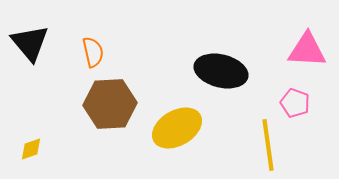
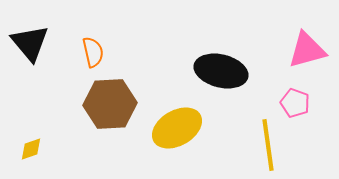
pink triangle: rotated 18 degrees counterclockwise
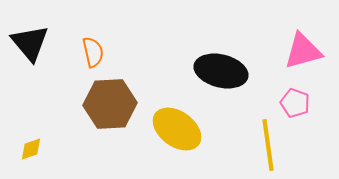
pink triangle: moved 4 px left, 1 px down
yellow ellipse: moved 1 px down; rotated 66 degrees clockwise
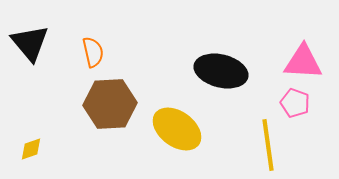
pink triangle: moved 11 px down; rotated 18 degrees clockwise
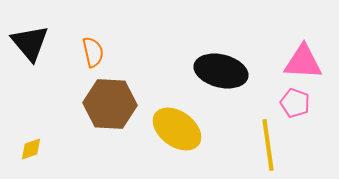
brown hexagon: rotated 6 degrees clockwise
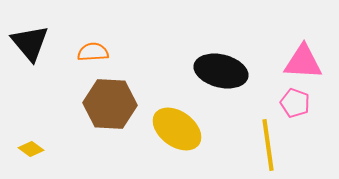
orange semicircle: rotated 80 degrees counterclockwise
yellow diamond: rotated 55 degrees clockwise
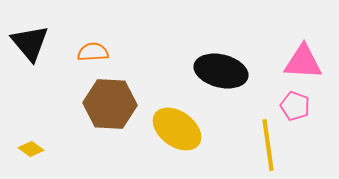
pink pentagon: moved 3 px down
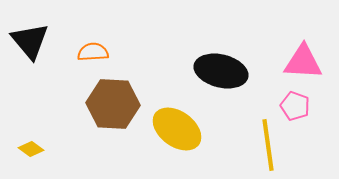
black triangle: moved 2 px up
brown hexagon: moved 3 px right
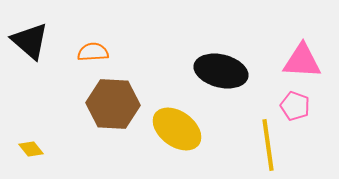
black triangle: rotated 9 degrees counterclockwise
pink triangle: moved 1 px left, 1 px up
yellow diamond: rotated 15 degrees clockwise
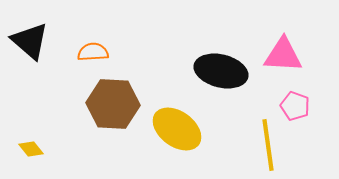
pink triangle: moved 19 px left, 6 px up
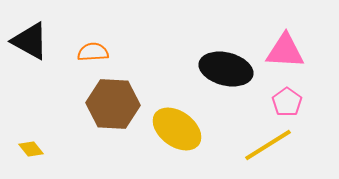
black triangle: rotated 12 degrees counterclockwise
pink triangle: moved 2 px right, 4 px up
black ellipse: moved 5 px right, 2 px up
pink pentagon: moved 8 px left, 4 px up; rotated 16 degrees clockwise
yellow line: rotated 66 degrees clockwise
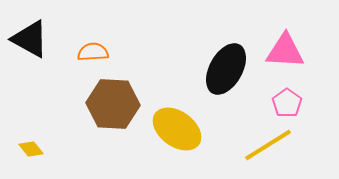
black triangle: moved 2 px up
black ellipse: rotated 75 degrees counterclockwise
pink pentagon: moved 1 px down
